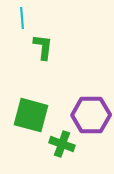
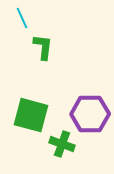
cyan line: rotated 20 degrees counterclockwise
purple hexagon: moved 1 px left, 1 px up
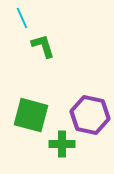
green L-shape: moved 1 px up; rotated 24 degrees counterclockwise
purple hexagon: moved 1 px down; rotated 12 degrees clockwise
green cross: rotated 20 degrees counterclockwise
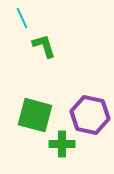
green L-shape: moved 1 px right
green square: moved 4 px right
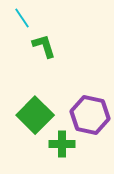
cyan line: rotated 10 degrees counterclockwise
green square: rotated 30 degrees clockwise
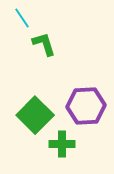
green L-shape: moved 2 px up
purple hexagon: moved 4 px left, 9 px up; rotated 15 degrees counterclockwise
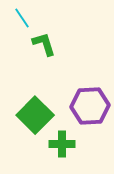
purple hexagon: moved 4 px right
